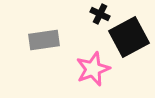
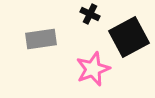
black cross: moved 10 px left
gray rectangle: moved 3 px left, 1 px up
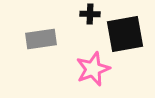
black cross: rotated 24 degrees counterclockwise
black square: moved 4 px left, 3 px up; rotated 18 degrees clockwise
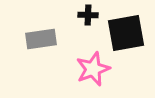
black cross: moved 2 px left, 1 px down
black square: moved 1 px right, 1 px up
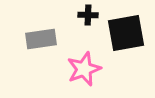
pink star: moved 9 px left
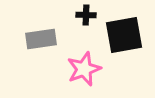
black cross: moved 2 px left
black square: moved 2 px left, 2 px down
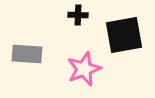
black cross: moved 8 px left
gray rectangle: moved 14 px left, 15 px down; rotated 12 degrees clockwise
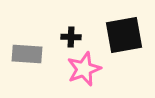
black cross: moved 7 px left, 22 px down
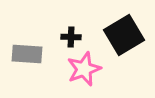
black square: rotated 21 degrees counterclockwise
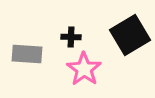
black square: moved 6 px right
pink star: rotated 16 degrees counterclockwise
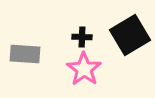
black cross: moved 11 px right
gray rectangle: moved 2 px left
